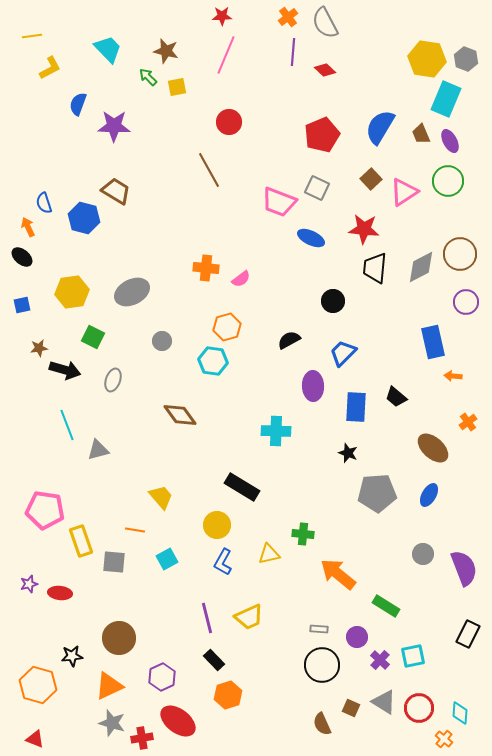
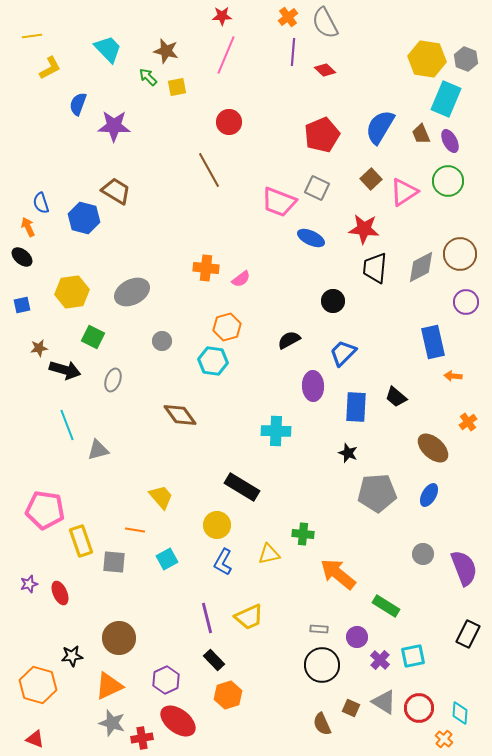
blue semicircle at (44, 203): moved 3 px left
red ellipse at (60, 593): rotated 60 degrees clockwise
purple hexagon at (162, 677): moved 4 px right, 3 px down
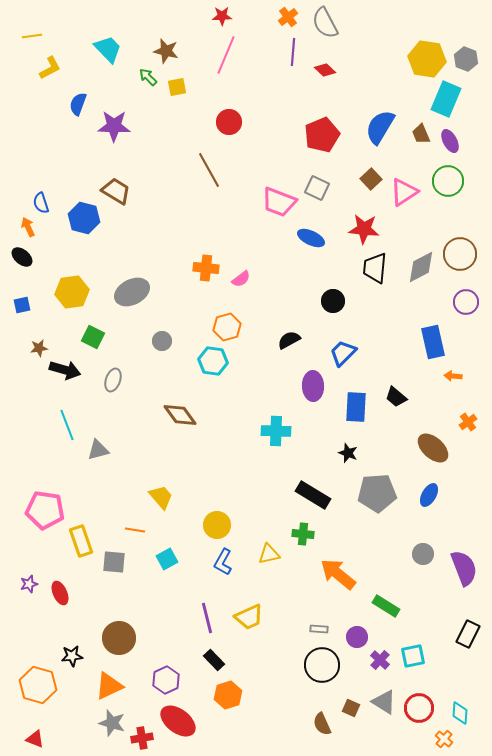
black rectangle at (242, 487): moved 71 px right, 8 px down
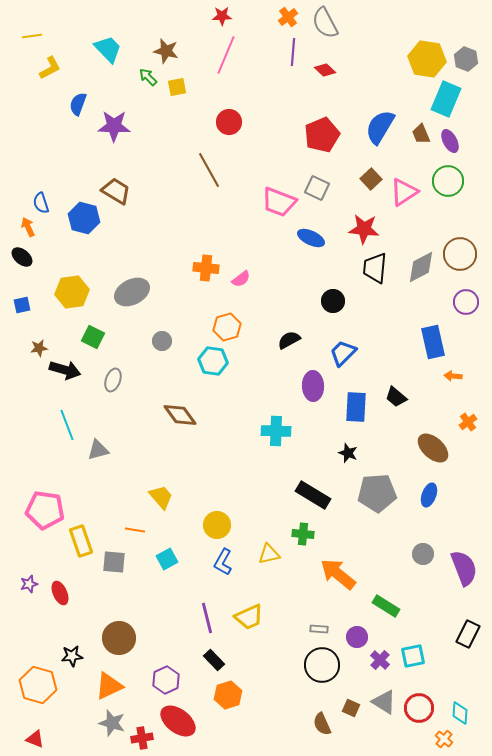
blue ellipse at (429, 495): rotated 10 degrees counterclockwise
